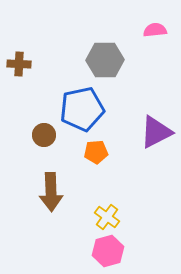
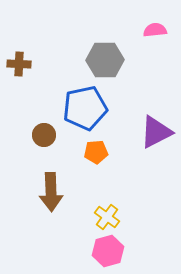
blue pentagon: moved 3 px right, 1 px up
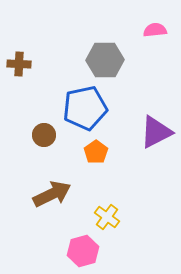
orange pentagon: rotated 30 degrees counterclockwise
brown arrow: moved 1 px right, 2 px down; rotated 114 degrees counterclockwise
pink hexagon: moved 25 px left
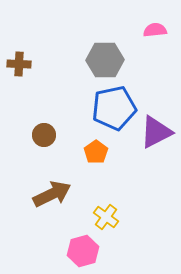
blue pentagon: moved 29 px right
yellow cross: moved 1 px left
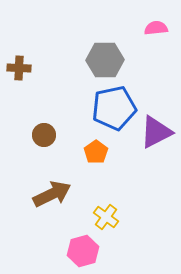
pink semicircle: moved 1 px right, 2 px up
brown cross: moved 4 px down
